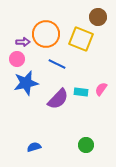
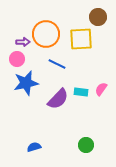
yellow square: rotated 25 degrees counterclockwise
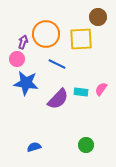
purple arrow: rotated 72 degrees counterclockwise
blue star: rotated 20 degrees clockwise
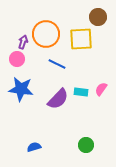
blue star: moved 5 px left, 6 px down
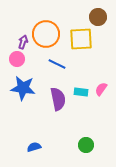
blue star: moved 2 px right, 1 px up
purple semicircle: rotated 55 degrees counterclockwise
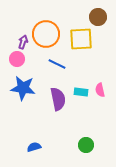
pink semicircle: moved 1 px left, 1 px down; rotated 48 degrees counterclockwise
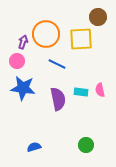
pink circle: moved 2 px down
